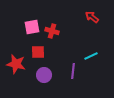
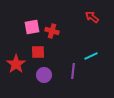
red star: rotated 24 degrees clockwise
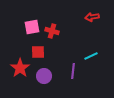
red arrow: rotated 48 degrees counterclockwise
red star: moved 4 px right, 4 px down
purple circle: moved 1 px down
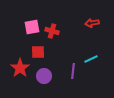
red arrow: moved 6 px down
cyan line: moved 3 px down
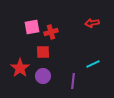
red cross: moved 1 px left, 1 px down; rotated 32 degrees counterclockwise
red square: moved 5 px right
cyan line: moved 2 px right, 5 px down
purple line: moved 10 px down
purple circle: moved 1 px left
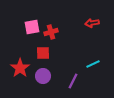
red square: moved 1 px down
purple line: rotated 21 degrees clockwise
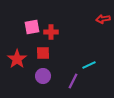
red arrow: moved 11 px right, 4 px up
red cross: rotated 16 degrees clockwise
cyan line: moved 4 px left, 1 px down
red star: moved 3 px left, 9 px up
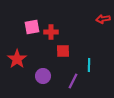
red square: moved 20 px right, 2 px up
cyan line: rotated 64 degrees counterclockwise
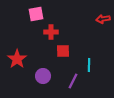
pink square: moved 4 px right, 13 px up
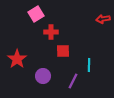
pink square: rotated 21 degrees counterclockwise
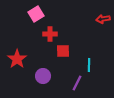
red cross: moved 1 px left, 2 px down
purple line: moved 4 px right, 2 px down
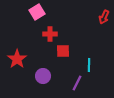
pink square: moved 1 px right, 2 px up
red arrow: moved 1 px right, 2 px up; rotated 56 degrees counterclockwise
